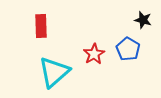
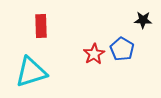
black star: rotated 12 degrees counterclockwise
blue pentagon: moved 6 px left
cyan triangle: moved 23 px left; rotated 24 degrees clockwise
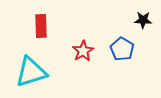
red star: moved 11 px left, 3 px up
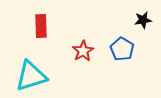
black star: rotated 12 degrees counterclockwise
cyan triangle: moved 4 px down
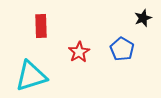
black star: moved 2 px up; rotated 12 degrees counterclockwise
red star: moved 4 px left, 1 px down
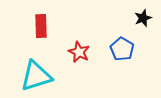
red star: rotated 15 degrees counterclockwise
cyan triangle: moved 5 px right
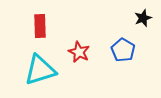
red rectangle: moved 1 px left
blue pentagon: moved 1 px right, 1 px down
cyan triangle: moved 4 px right, 6 px up
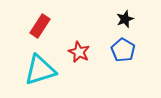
black star: moved 18 px left, 1 px down
red rectangle: rotated 35 degrees clockwise
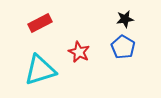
black star: rotated 12 degrees clockwise
red rectangle: moved 3 px up; rotated 30 degrees clockwise
blue pentagon: moved 3 px up
